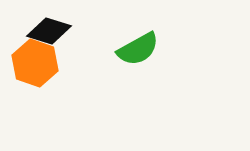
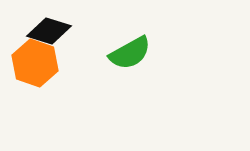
green semicircle: moved 8 px left, 4 px down
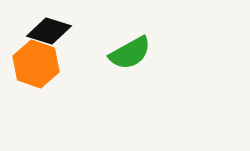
orange hexagon: moved 1 px right, 1 px down
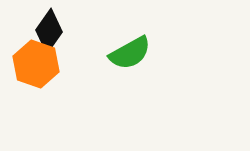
black diamond: rotated 72 degrees counterclockwise
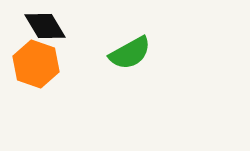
black diamond: moved 4 px left, 5 px up; rotated 66 degrees counterclockwise
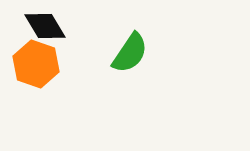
green semicircle: rotated 27 degrees counterclockwise
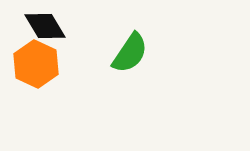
orange hexagon: rotated 6 degrees clockwise
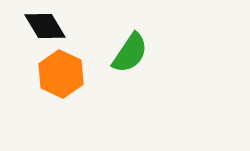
orange hexagon: moved 25 px right, 10 px down
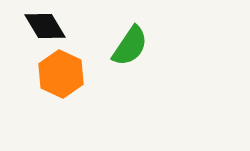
green semicircle: moved 7 px up
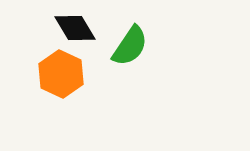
black diamond: moved 30 px right, 2 px down
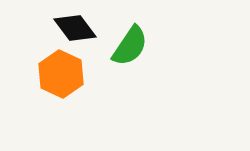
black diamond: rotated 6 degrees counterclockwise
